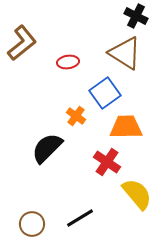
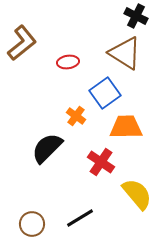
red cross: moved 6 px left
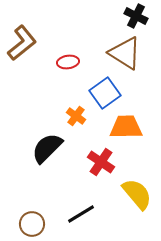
black line: moved 1 px right, 4 px up
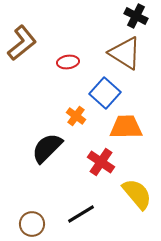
blue square: rotated 12 degrees counterclockwise
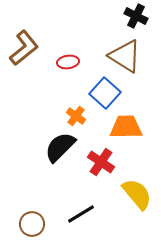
brown L-shape: moved 2 px right, 5 px down
brown triangle: moved 3 px down
black semicircle: moved 13 px right, 1 px up
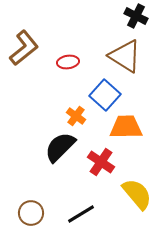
blue square: moved 2 px down
brown circle: moved 1 px left, 11 px up
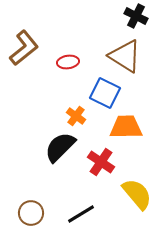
blue square: moved 2 px up; rotated 16 degrees counterclockwise
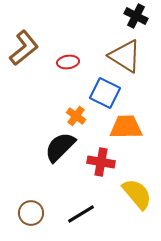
red cross: rotated 24 degrees counterclockwise
